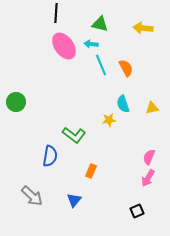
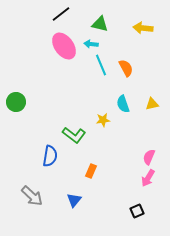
black line: moved 5 px right, 1 px down; rotated 48 degrees clockwise
yellow triangle: moved 4 px up
yellow star: moved 6 px left
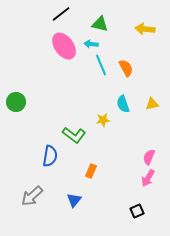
yellow arrow: moved 2 px right, 1 px down
gray arrow: rotated 95 degrees clockwise
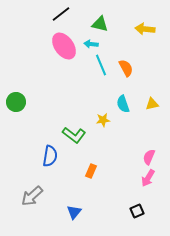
blue triangle: moved 12 px down
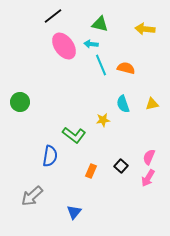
black line: moved 8 px left, 2 px down
orange semicircle: rotated 48 degrees counterclockwise
green circle: moved 4 px right
black square: moved 16 px left, 45 px up; rotated 24 degrees counterclockwise
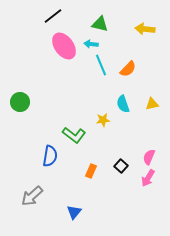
orange semicircle: moved 2 px right, 1 px down; rotated 120 degrees clockwise
